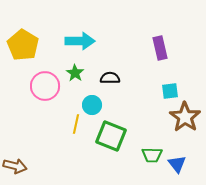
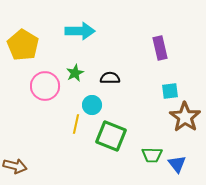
cyan arrow: moved 10 px up
green star: rotated 12 degrees clockwise
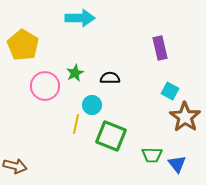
cyan arrow: moved 13 px up
cyan square: rotated 36 degrees clockwise
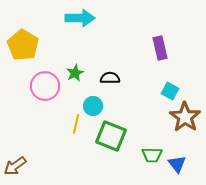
cyan circle: moved 1 px right, 1 px down
brown arrow: rotated 130 degrees clockwise
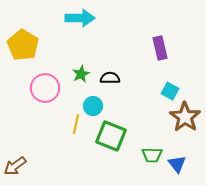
green star: moved 6 px right, 1 px down
pink circle: moved 2 px down
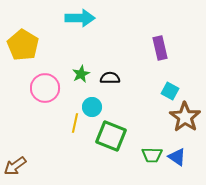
cyan circle: moved 1 px left, 1 px down
yellow line: moved 1 px left, 1 px up
blue triangle: moved 7 px up; rotated 18 degrees counterclockwise
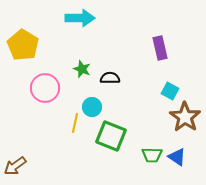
green star: moved 1 px right, 5 px up; rotated 24 degrees counterclockwise
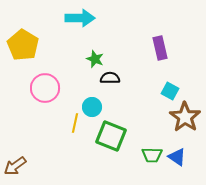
green star: moved 13 px right, 10 px up
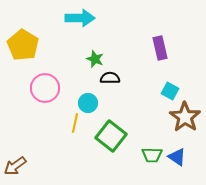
cyan circle: moved 4 px left, 4 px up
green square: rotated 16 degrees clockwise
